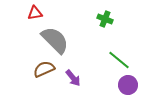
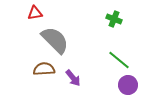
green cross: moved 9 px right
brown semicircle: rotated 20 degrees clockwise
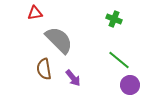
gray semicircle: moved 4 px right
brown semicircle: rotated 95 degrees counterclockwise
purple circle: moved 2 px right
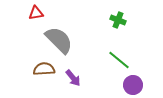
red triangle: moved 1 px right
green cross: moved 4 px right, 1 px down
brown semicircle: rotated 95 degrees clockwise
purple circle: moved 3 px right
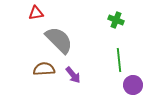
green cross: moved 2 px left
green line: rotated 45 degrees clockwise
purple arrow: moved 3 px up
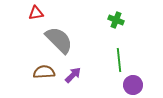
brown semicircle: moved 3 px down
purple arrow: rotated 96 degrees counterclockwise
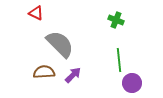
red triangle: rotated 35 degrees clockwise
gray semicircle: moved 1 px right, 4 px down
purple circle: moved 1 px left, 2 px up
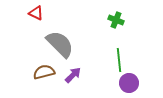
brown semicircle: rotated 10 degrees counterclockwise
purple circle: moved 3 px left
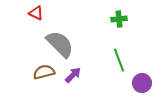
green cross: moved 3 px right, 1 px up; rotated 28 degrees counterclockwise
green line: rotated 15 degrees counterclockwise
purple circle: moved 13 px right
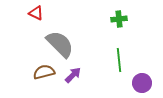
green line: rotated 15 degrees clockwise
